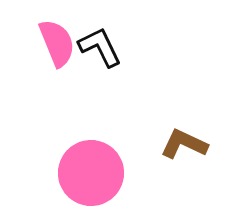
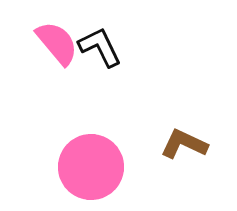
pink semicircle: rotated 18 degrees counterclockwise
pink circle: moved 6 px up
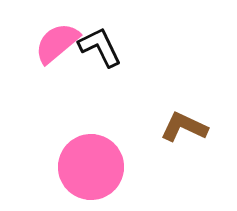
pink semicircle: rotated 90 degrees counterclockwise
brown L-shape: moved 17 px up
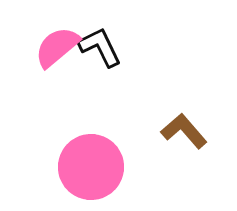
pink semicircle: moved 4 px down
brown L-shape: moved 4 px down; rotated 24 degrees clockwise
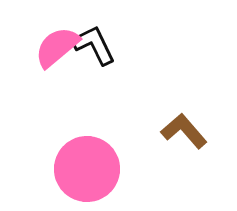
black L-shape: moved 6 px left, 2 px up
pink circle: moved 4 px left, 2 px down
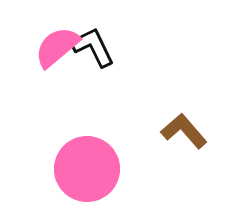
black L-shape: moved 1 px left, 2 px down
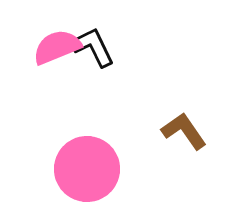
pink semicircle: rotated 18 degrees clockwise
brown L-shape: rotated 6 degrees clockwise
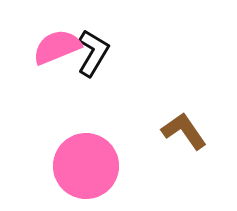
black L-shape: moved 6 px down; rotated 57 degrees clockwise
pink circle: moved 1 px left, 3 px up
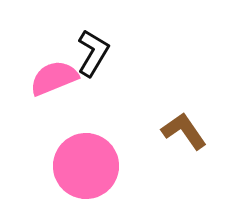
pink semicircle: moved 3 px left, 31 px down
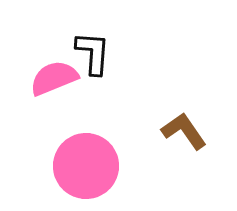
black L-shape: rotated 27 degrees counterclockwise
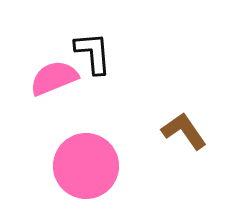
black L-shape: rotated 9 degrees counterclockwise
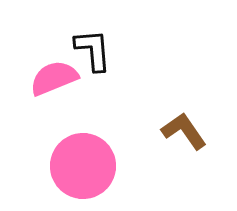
black L-shape: moved 3 px up
pink circle: moved 3 px left
